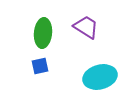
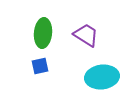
purple trapezoid: moved 8 px down
cyan ellipse: moved 2 px right; rotated 8 degrees clockwise
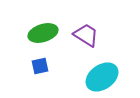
green ellipse: rotated 68 degrees clockwise
cyan ellipse: rotated 28 degrees counterclockwise
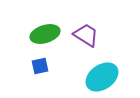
green ellipse: moved 2 px right, 1 px down
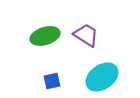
green ellipse: moved 2 px down
blue square: moved 12 px right, 15 px down
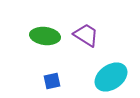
green ellipse: rotated 24 degrees clockwise
cyan ellipse: moved 9 px right
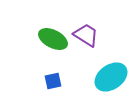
green ellipse: moved 8 px right, 3 px down; rotated 20 degrees clockwise
blue square: moved 1 px right
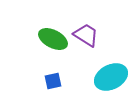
cyan ellipse: rotated 8 degrees clockwise
